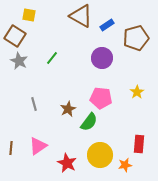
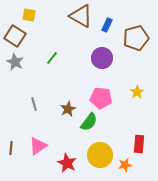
blue rectangle: rotated 32 degrees counterclockwise
gray star: moved 4 px left, 1 px down
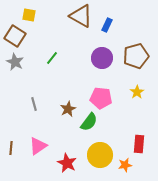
brown pentagon: moved 18 px down
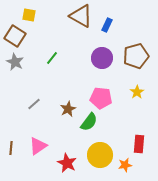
gray line: rotated 64 degrees clockwise
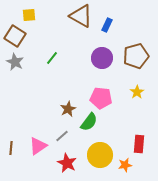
yellow square: rotated 16 degrees counterclockwise
gray line: moved 28 px right, 32 px down
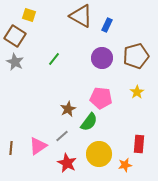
yellow square: rotated 24 degrees clockwise
green line: moved 2 px right, 1 px down
yellow circle: moved 1 px left, 1 px up
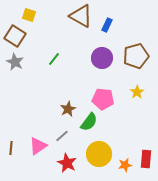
pink pentagon: moved 2 px right, 1 px down
red rectangle: moved 7 px right, 15 px down
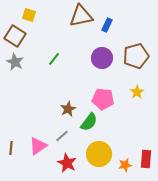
brown triangle: rotated 40 degrees counterclockwise
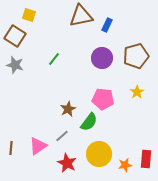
gray star: moved 3 px down; rotated 12 degrees counterclockwise
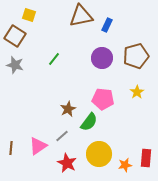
red rectangle: moved 1 px up
